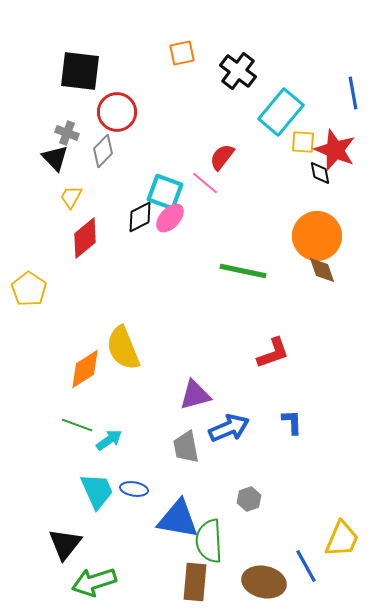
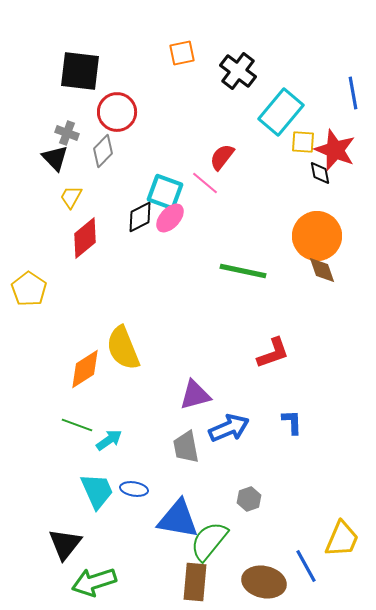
green semicircle at (209, 541): rotated 42 degrees clockwise
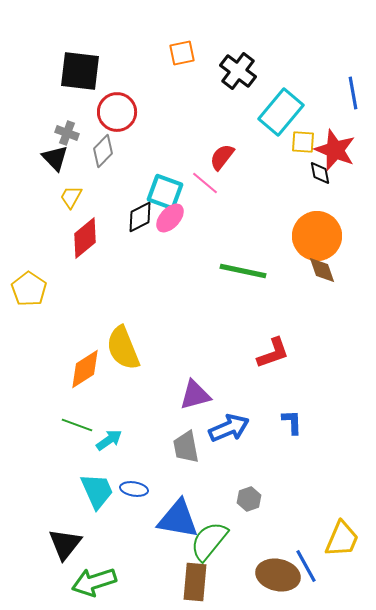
brown ellipse at (264, 582): moved 14 px right, 7 px up
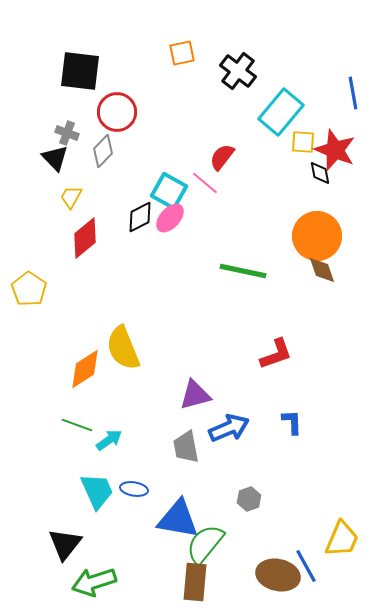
cyan square at (165, 192): moved 4 px right, 1 px up; rotated 9 degrees clockwise
red L-shape at (273, 353): moved 3 px right, 1 px down
green semicircle at (209, 541): moved 4 px left, 3 px down
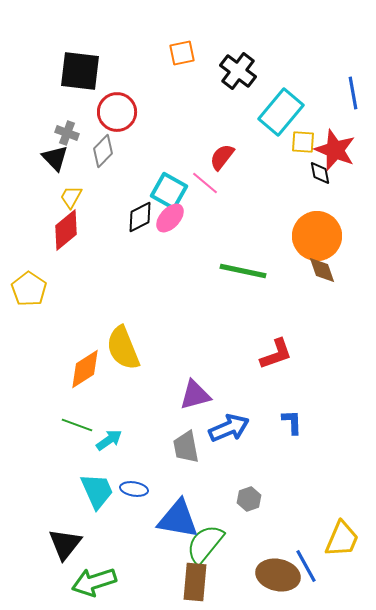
red diamond at (85, 238): moved 19 px left, 8 px up
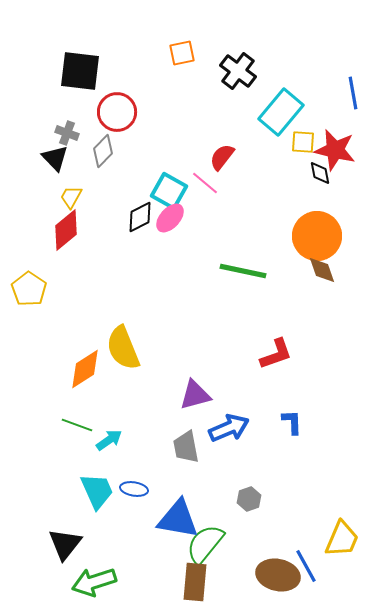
red star at (335, 150): rotated 9 degrees counterclockwise
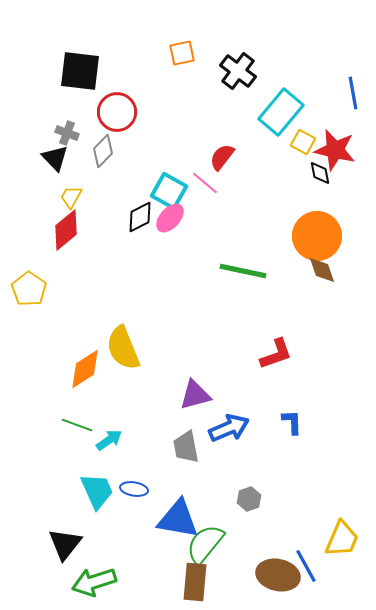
yellow square at (303, 142): rotated 25 degrees clockwise
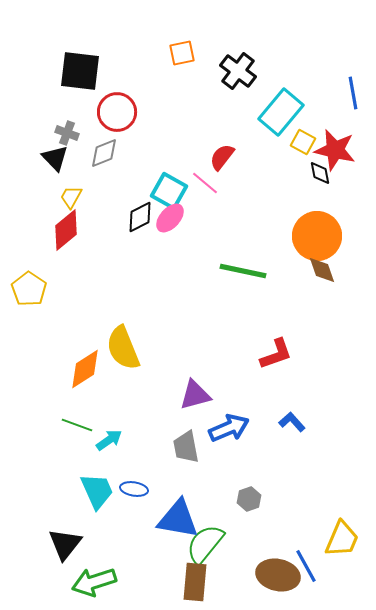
gray diamond at (103, 151): moved 1 px right, 2 px down; rotated 24 degrees clockwise
blue L-shape at (292, 422): rotated 40 degrees counterclockwise
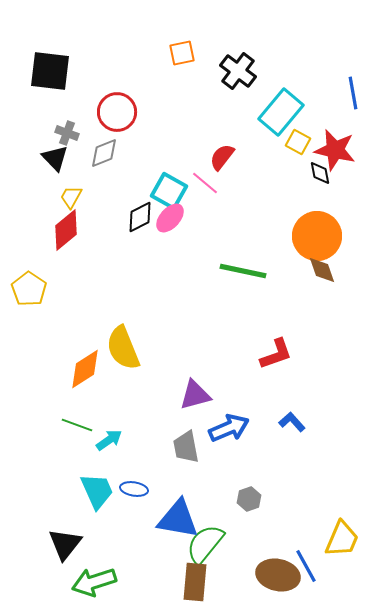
black square at (80, 71): moved 30 px left
yellow square at (303, 142): moved 5 px left
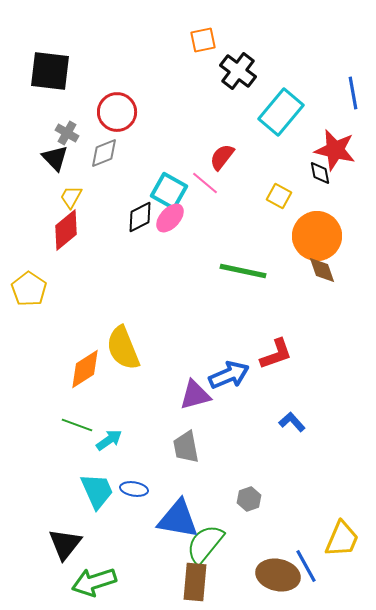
orange square at (182, 53): moved 21 px right, 13 px up
gray cross at (67, 133): rotated 10 degrees clockwise
yellow square at (298, 142): moved 19 px left, 54 px down
blue arrow at (229, 428): moved 53 px up
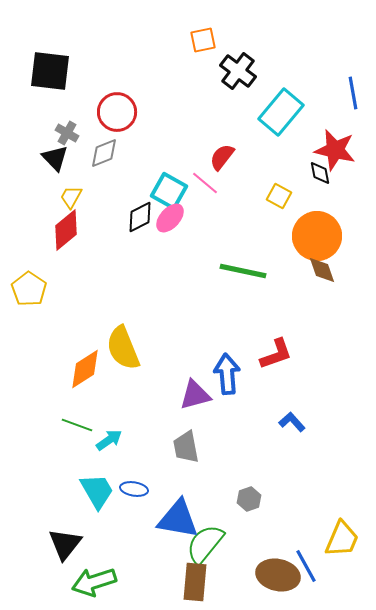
blue arrow at (229, 375): moved 2 px left, 1 px up; rotated 72 degrees counterclockwise
cyan trapezoid at (97, 491): rotated 6 degrees counterclockwise
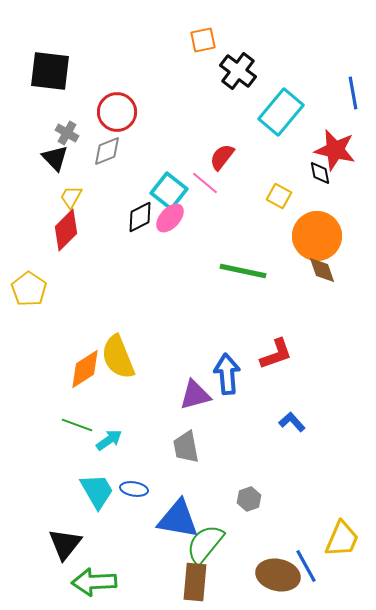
gray diamond at (104, 153): moved 3 px right, 2 px up
cyan square at (169, 191): rotated 9 degrees clockwise
red diamond at (66, 230): rotated 6 degrees counterclockwise
yellow semicircle at (123, 348): moved 5 px left, 9 px down
green arrow at (94, 582): rotated 15 degrees clockwise
